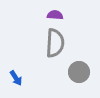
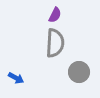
purple semicircle: rotated 112 degrees clockwise
blue arrow: rotated 28 degrees counterclockwise
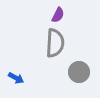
purple semicircle: moved 3 px right
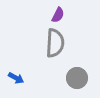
gray circle: moved 2 px left, 6 px down
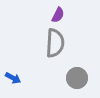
blue arrow: moved 3 px left
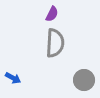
purple semicircle: moved 6 px left, 1 px up
gray circle: moved 7 px right, 2 px down
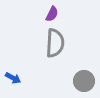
gray circle: moved 1 px down
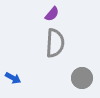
purple semicircle: rotated 14 degrees clockwise
gray circle: moved 2 px left, 3 px up
